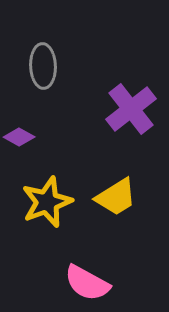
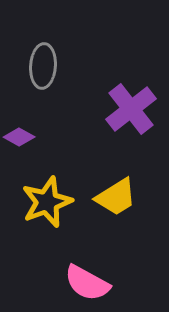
gray ellipse: rotated 6 degrees clockwise
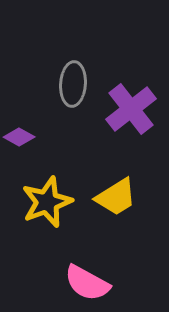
gray ellipse: moved 30 px right, 18 px down
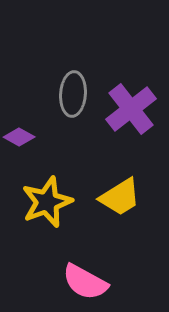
gray ellipse: moved 10 px down
yellow trapezoid: moved 4 px right
pink semicircle: moved 2 px left, 1 px up
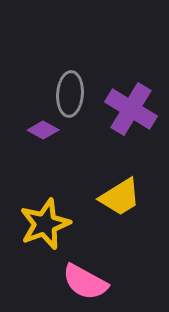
gray ellipse: moved 3 px left
purple cross: rotated 21 degrees counterclockwise
purple diamond: moved 24 px right, 7 px up
yellow star: moved 2 px left, 22 px down
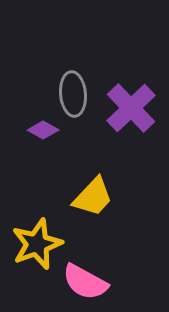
gray ellipse: moved 3 px right; rotated 9 degrees counterclockwise
purple cross: moved 1 px up; rotated 15 degrees clockwise
yellow trapezoid: moved 27 px left; rotated 15 degrees counterclockwise
yellow star: moved 8 px left, 20 px down
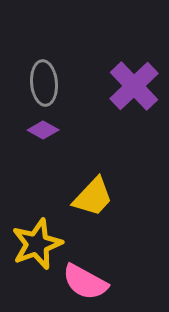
gray ellipse: moved 29 px left, 11 px up
purple cross: moved 3 px right, 22 px up
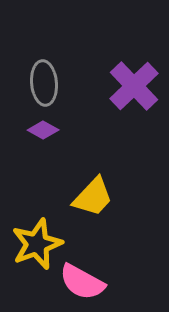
pink semicircle: moved 3 px left
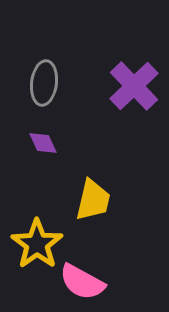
gray ellipse: rotated 12 degrees clockwise
purple diamond: moved 13 px down; rotated 36 degrees clockwise
yellow trapezoid: moved 3 px down; rotated 30 degrees counterclockwise
yellow star: rotated 15 degrees counterclockwise
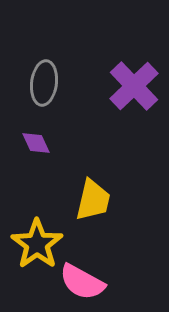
purple diamond: moved 7 px left
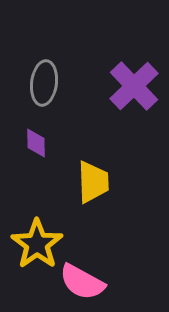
purple diamond: rotated 24 degrees clockwise
yellow trapezoid: moved 18 px up; rotated 15 degrees counterclockwise
